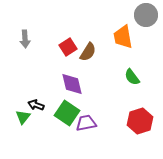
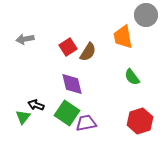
gray arrow: rotated 84 degrees clockwise
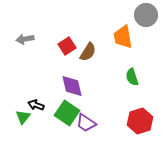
red square: moved 1 px left, 1 px up
green semicircle: rotated 18 degrees clockwise
purple diamond: moved 2 px down
purple trapezoid: rotated 135 degrees counterclockwise
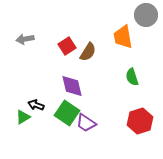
green triangle: rotated 21 degrees clockwise
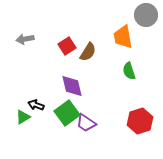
green semicircle: moved 3 px left, 6 px up
green square: rotated 20 degrees clockwise
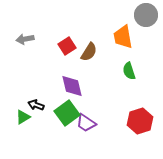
brown semicircle: moved 1 px right
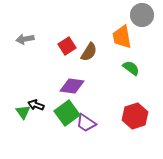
gray circle: moved 4 px left
orange trapezoid: moved 1 px left
green semicircle: moved 2 px right, 3 px up; rotated 144 degrees clockwise
purple diamond: rotated 70 degrees counterclockwise
green triangle: moved 5 px up; rotated 35 degrees counterclockwise
red hexagon: moved 5 px left, 5 px up
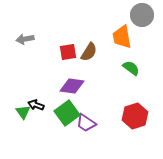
red square: moved 1 px right, 6 px down; rotated 24 degrees clockwise
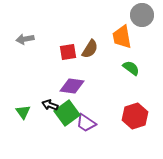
brown semicircle: moved 1 px right, 3 px up
black arrow: moved 14 px right
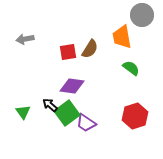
black arrow: rotated 21 degrees clockwise
